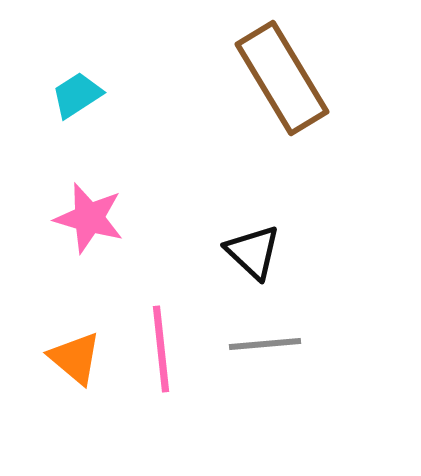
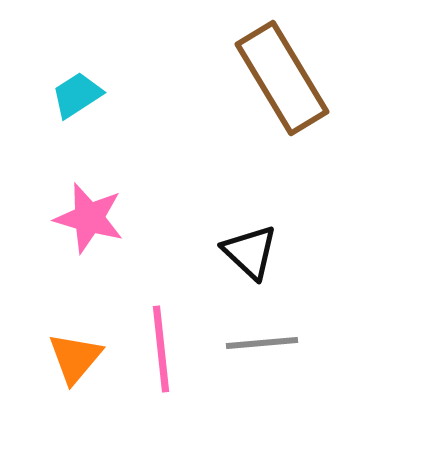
black triangle: moved 3 px left
gray line: moved 3 px left, 1 px up
orange triangle: rotated 30 degrees clockwise
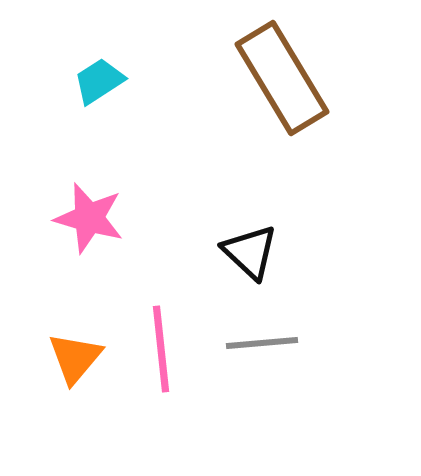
cyan trapezoid: moved 22 px right, 14 px up
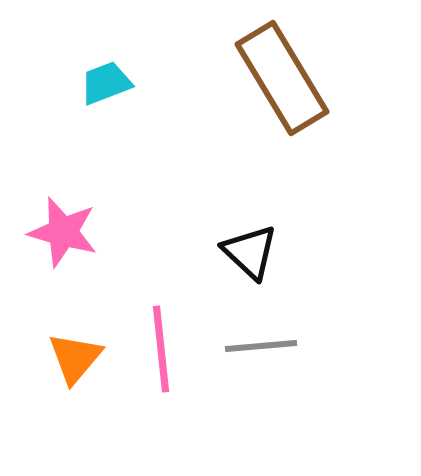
cyan trapezoid: moved 7 px right, 2 px down; rotated 12 degrees clockwise
pink star: moved 26 px left, 14 px down
gray line: moved 1 px left, 3 px down
